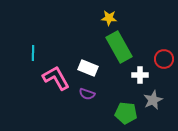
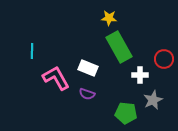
cyan line: moved 1 px left, 2 px up
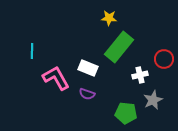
green rectangle: rotated 68 degrees clockwise
white cross: rotated 14 degrees counterclockwise
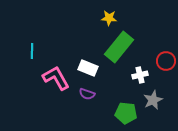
red circle: moved 2 px right, 2 px down
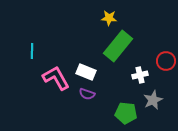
green rectangle: moved 1 px left, 1 px up
white rectangle: moved 2 px left, 4 px down
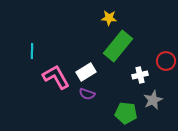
white rectangle: rotated 54 degrees counterclockwise
pink L-shape: moved 1 px up
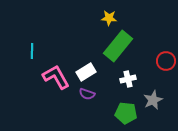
white cross: moved 12 px left, 4 px down
